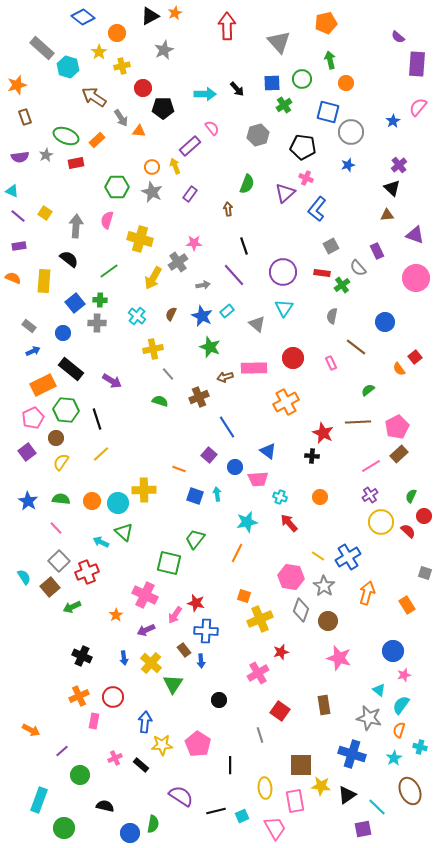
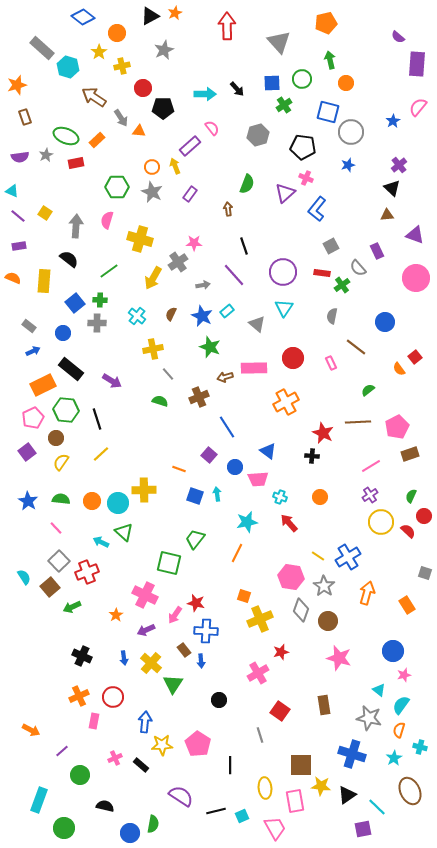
brown rectangle at (399, 454): moved 11 px right; rotated 24 degrees clockwise
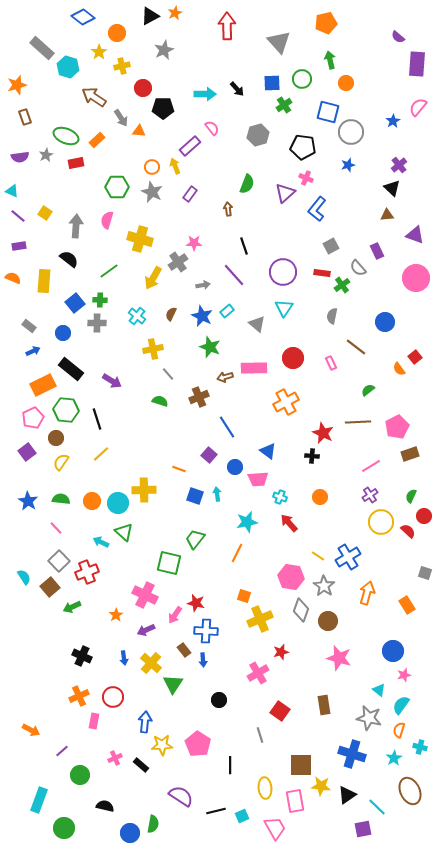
blue arrow at (201, 661): moved 2 px right, 1 px up
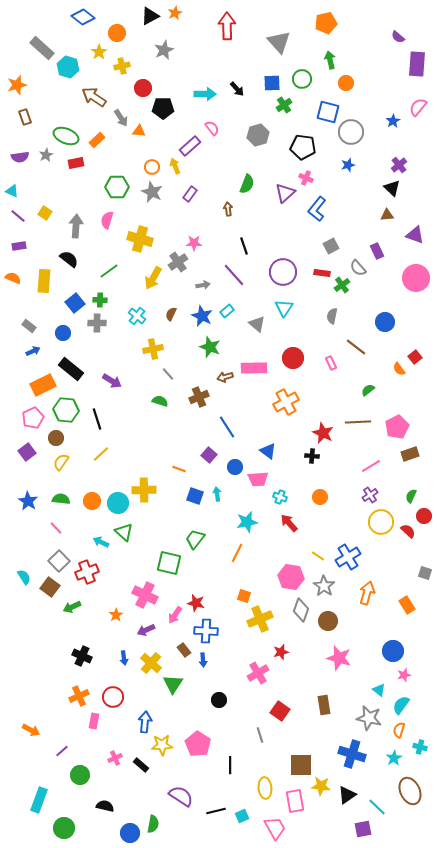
brown square at (50, 587): rotated 12 degrees counterclockwise
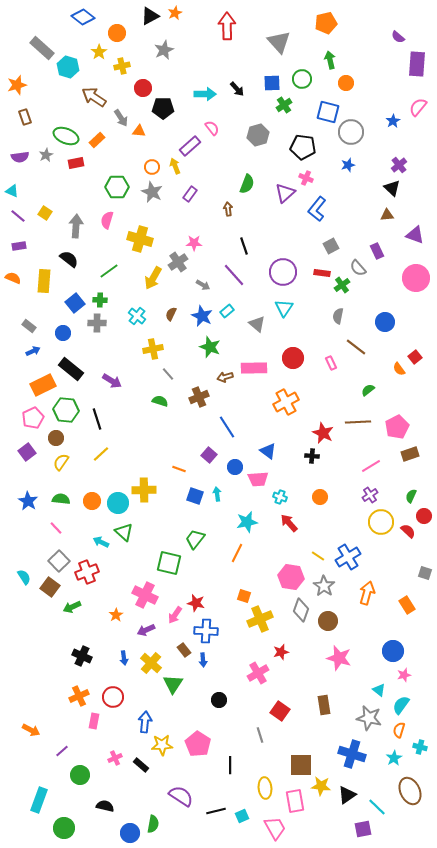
gray arrow at (203, 285): rotated 40 degrees clockwise
gray semicircle at (332, 316): moved 6 px right
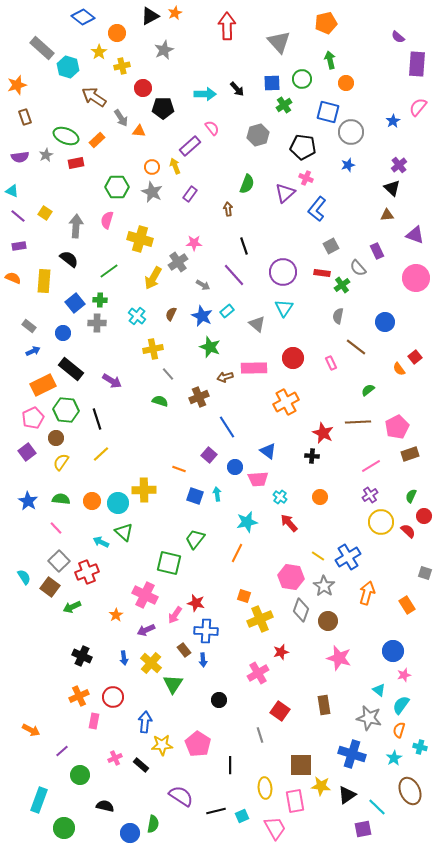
cyan cross at (280, 497): rotated 16 degrees clockwise
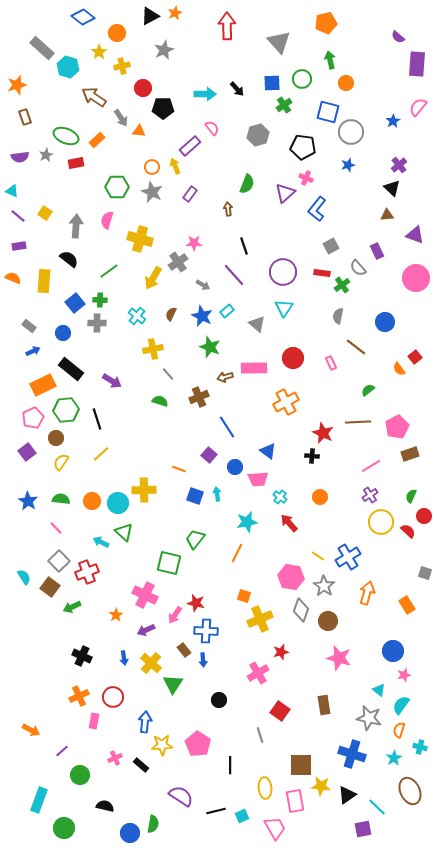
green hexagon at (66, 410): rotated 10 degrees counterclockwise
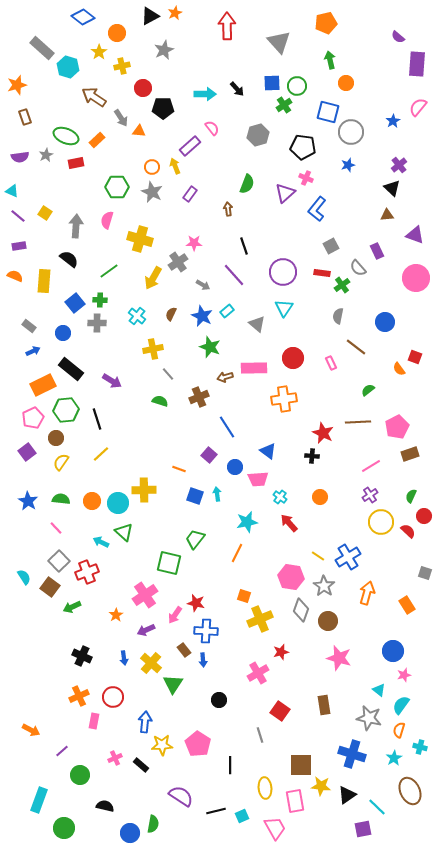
green circle at (302, 79): moved 5 px left, 7 px down
orange semicircle at (13, 278): moved 2 px right, 2 px up
red square at (415, 357): rotated 32 degrees counterclockwise
orange cross at (286, 402): moved 2 px left, 3 px up; rotated 20 degrees clockwise
pink cross at (145, 595): rotated 30 degrees clockwise
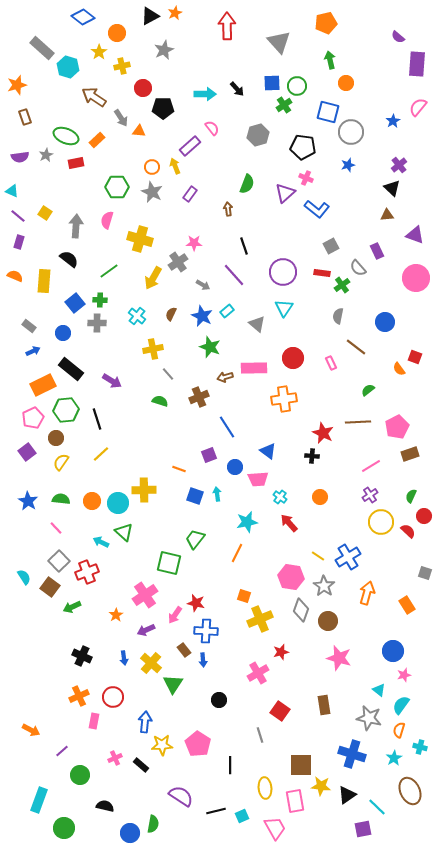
blue L-shape at (317, 209): rotated 90 degrees counterclockwise
purple rectangle at (19, 246): moved 4 px up; rotated 64 degrees counterclockwise
purple square at (209, 455): rotated 28 degrees clockwise
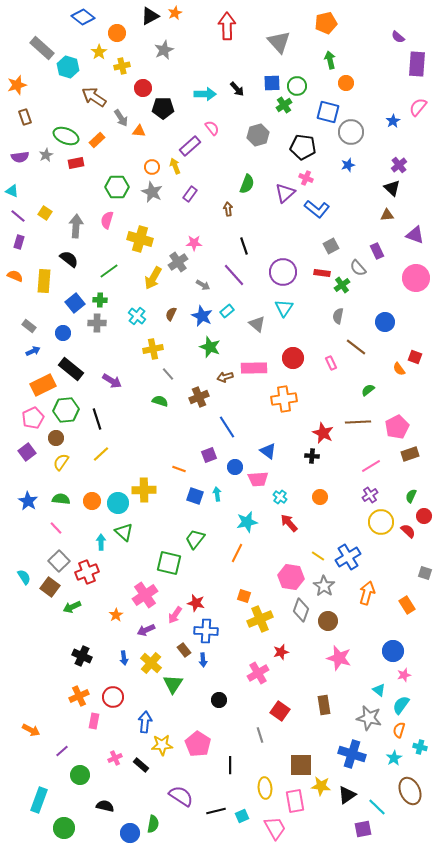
cyan arrow at (101, 542): rotated 63 degrees clockwise
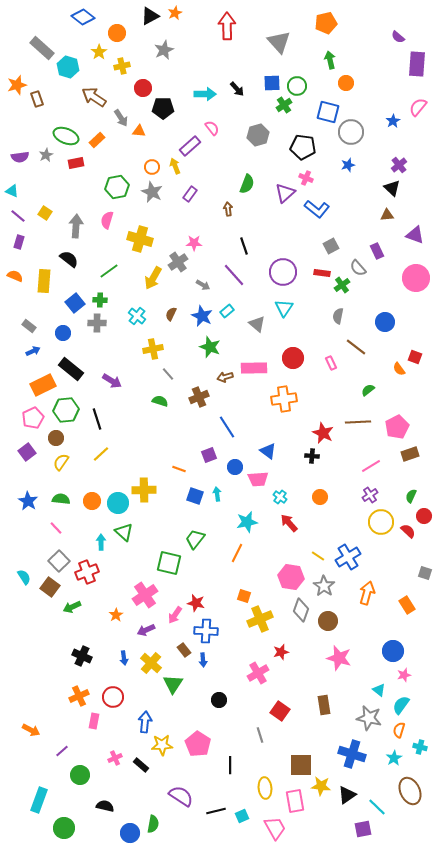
brown rectangle at (25, 117): moved 12 px right, 18 px up
green hexagon at (117, 187): rotated 10 degrees counterclockwise
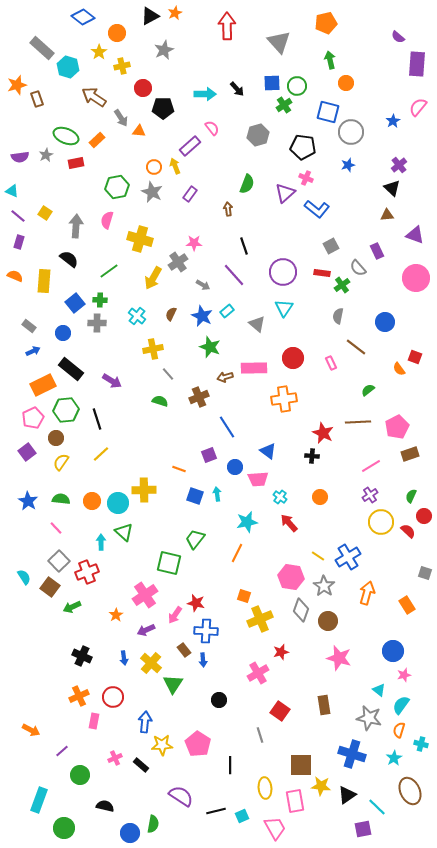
orange circle at (152, 167): moved 2 px right
cyan cross at (420, 747): moved 1 px right, 3 px up
